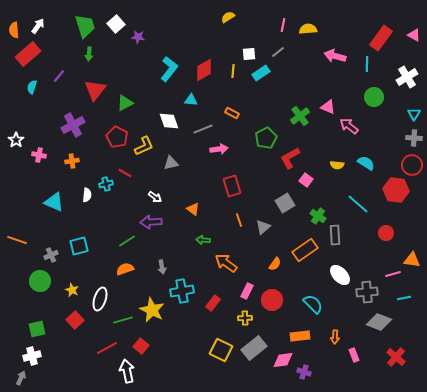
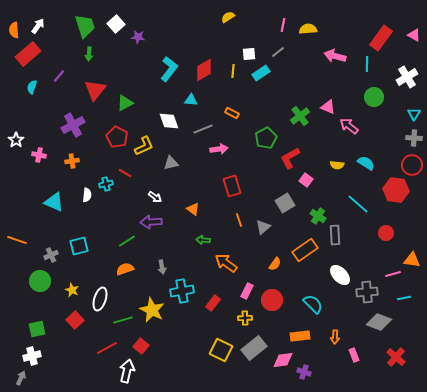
white arrow at (127, 371): rotated 25 degrees clockwise
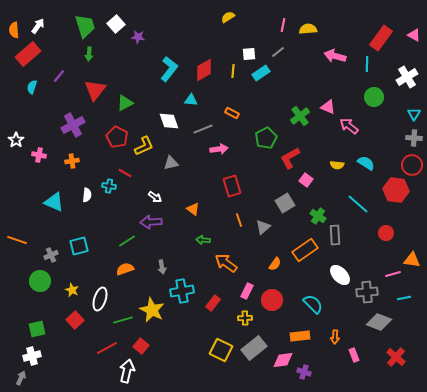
cyan cross at (106, 184): moved 3 px right, 2 px down; rotated 24 degrees clockwise
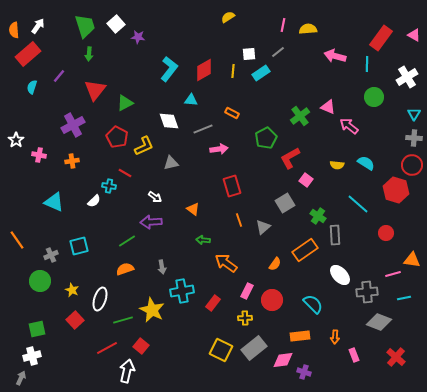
red hexagon at (396, 190): rotated 10 degrees clockwise
white semicircle at (87, 195): moved 7 px right, 6 px down; rotated 40 degrees clockwise
orange line at (17, 240): rotated 36 degrees clockwise
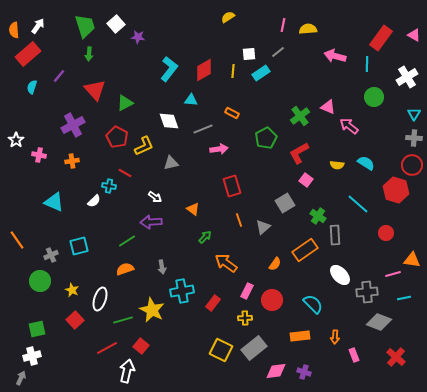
red triangle at (95, 90): rotated 20 degrees counterclockwise
red L-shape at (290, 158): moved 9 px right, 5 px up
green arrow at (203, 240): moved 2 px right, 3 px up; rotated 128 degrees clockwise
pink diamond at (283, 360): moved 7 px left, 11 px down
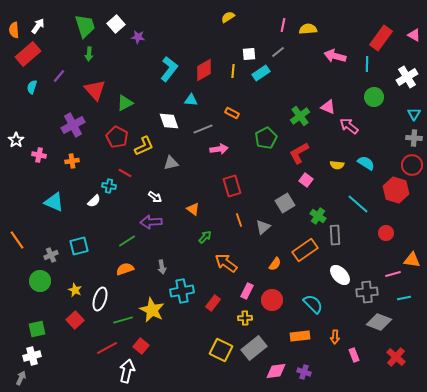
yellow star at (72, 290): moved 3 px right
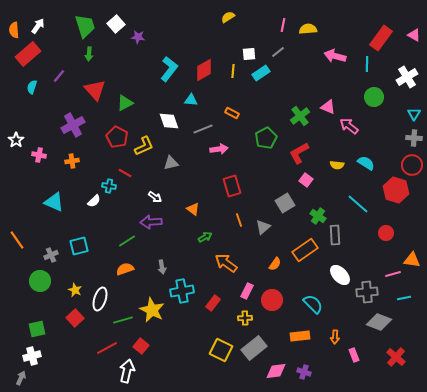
green arrow at (205, 237): rotated 16 degrees clockwise
red square at (75, 320): moved 2 px up
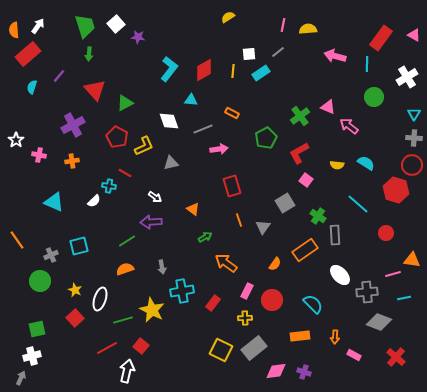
gray triangle at (263, 227): rotated 14 degrees counterclockwise
pink rectangle at (354, 355): rotated 40 degrees counterclockwise
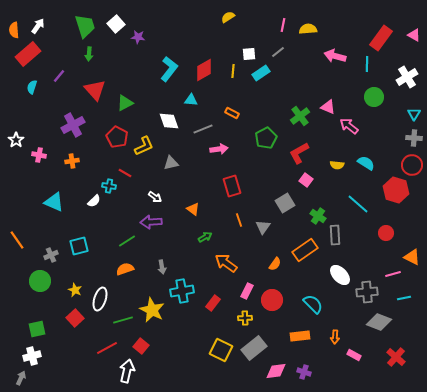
orange triangle at (412, 260): moved 3 px up; rotated 18 degrees clockwise
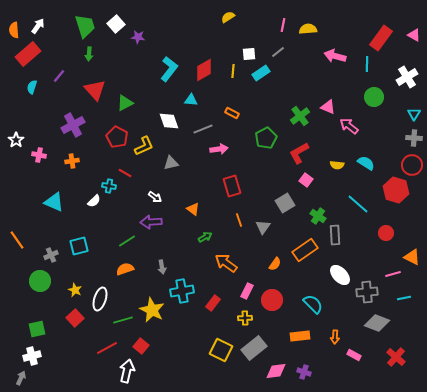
gray diamond at (379, 322): moved 2 px left, 1 px down
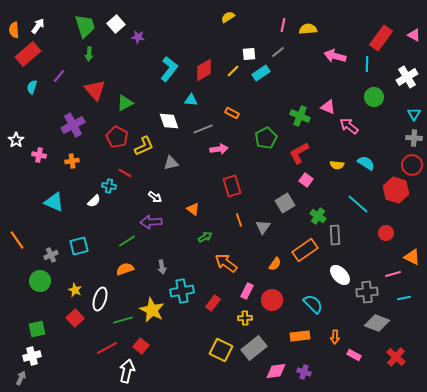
yellow line at (233, 71): rotated 40 degrees clockwise
green cross at (300, 116): rotated 30 degrees counterclockwise
